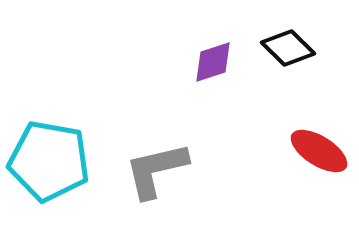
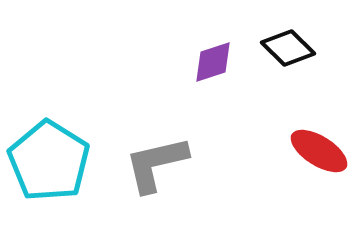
cyan pentagon: rotated 22 degrees clockwise
gray L-shape: moved 6 px up
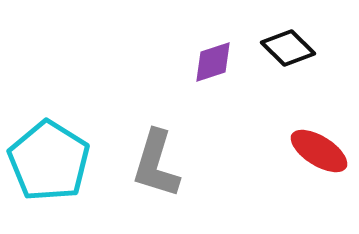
gray L-shape: rotated 60 degrees counterclockwise
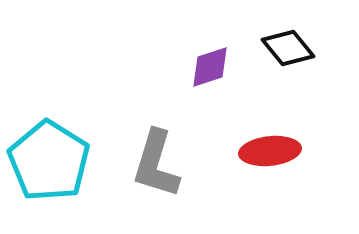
black diamond: rotated 6 degrees clockwise
purple diamond: moved 3 px left, 5 px down
red ellipse: moved 49 px left; rotated 38 degrees counterclockwise
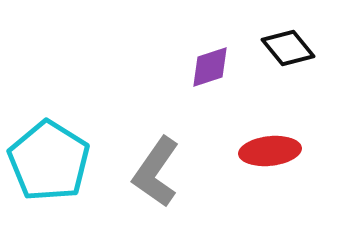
gray L-shape: moved 8 px down; rotated 18 degrees clockwise
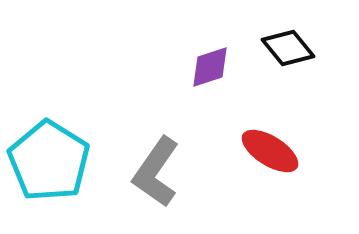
red ellipse: rotated 38 degrees clockwise
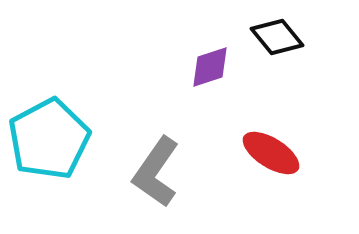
black diamond: moved 11 px left, 11 px up
red ellipse: moved 1 px right, 2 px down
cyan pentagon: moved 22 px up; rotated 12 degrees clockwise
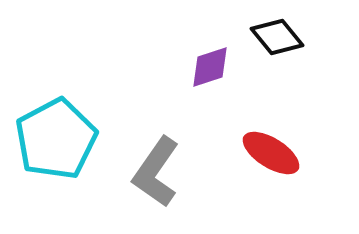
cyan pentagon: moved 7 px right
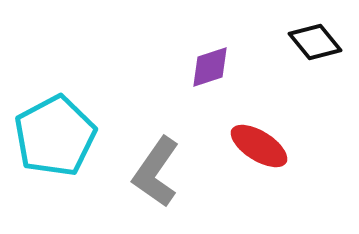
black diamond: moved 38 px right, 5 px down
cyan pentagon: moved 1 px left, 3 px up
red ellipse: moved 12 px left, 7 px up
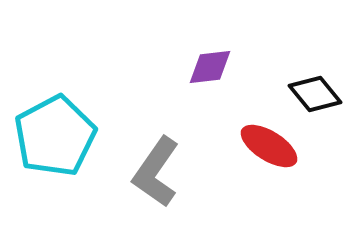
black diamond: moved 52 px down
purple diamond: rotated 12 degrees clockwise
red ellipse: moved 10 px right
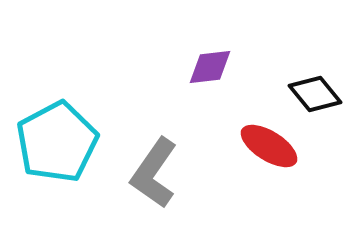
cyan pentagon: moved 2 px right, 6 px down
gray L-shape: moved 2 px left, 1 px down
